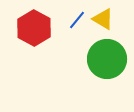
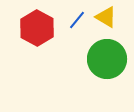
yellow triangle: moved 3 px right, 2 px up
red hexagon: moved 3 px right
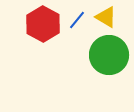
red hexagon: moved 6 px right, 4 px up
green circle: moved 2 px right, 4 px up
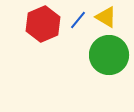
blue line: moved 1 px right
red hexagon: rotated 8 degrees clockwise
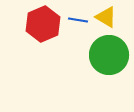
blue line: rotated 60 degrees clockwise
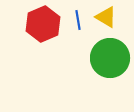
blue line: rotated 72 degrees clockwise
green circle: moved 1 px right, 3 px down
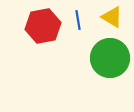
yellow triangle: moved 6 px right
red hexagon: moved 2 px down; rotated 12 degrees clockwise
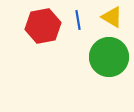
green circle: moved 1 px left, 1 px up
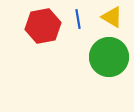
blue line: moved 1 px up
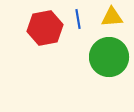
yellow triangle: rotated 35 degrees counterclockwise
red hexagon: moved 2 px right, 2 px down
